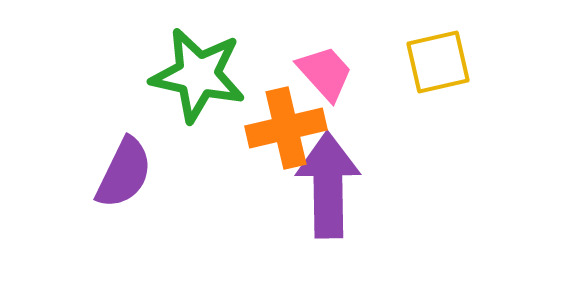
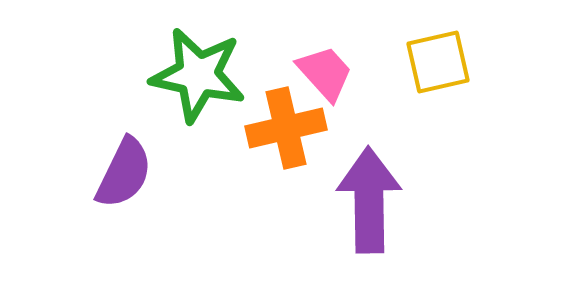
purple arrow: moved 41 px right, 15 px down
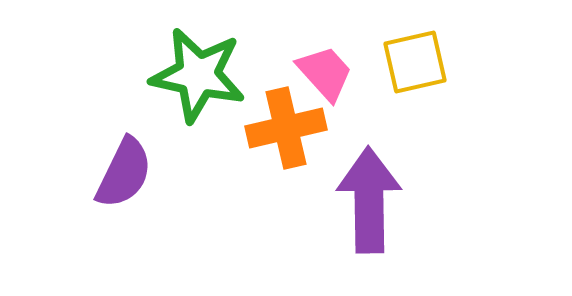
yellow square: moved 23 px left
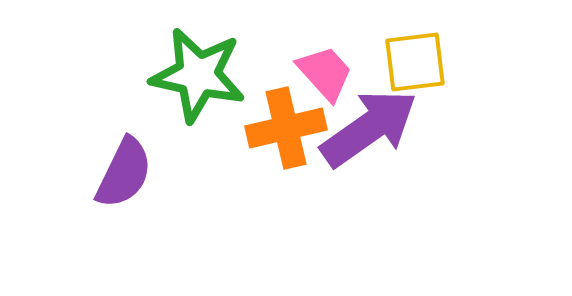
yellow square: rotated 6 degrees clockwise
purple arrow: moved 72 px up; rotated 56 degrees clockwise
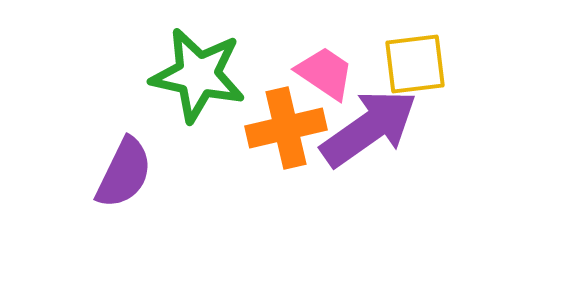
yellow square: moved 2 px down
pink trapezoid: rotated 14 degrees counterclockwise
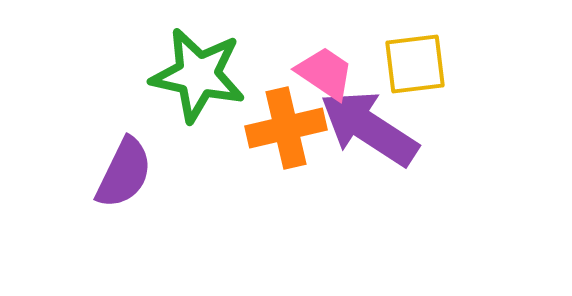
purple arrow: rotated 112 degrees counterclockwise
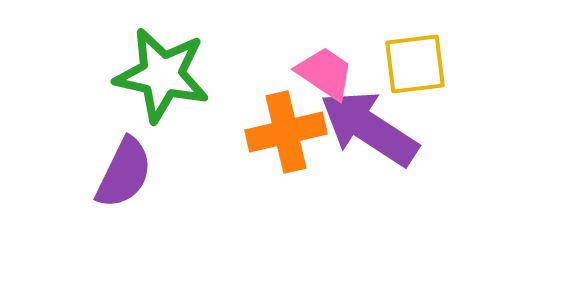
green star: moved 36 px left
orange cross: moved 4 px down
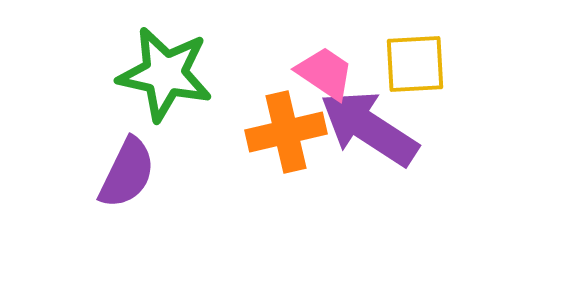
yellow square: rotated 4 degrees clockwise
green star: moved 3 px right, 1 px up
purple semicircle: moved 3 px right
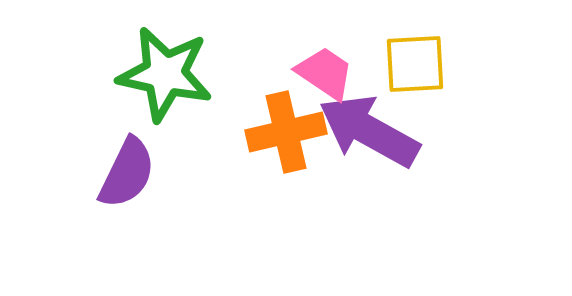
purple arrow: moved 3 px down; rotated 4 degrees counterclockwise
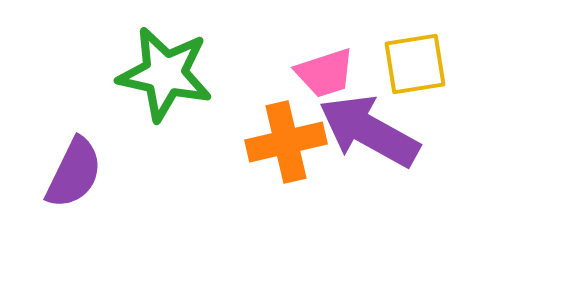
yellow square: rotated 6 degrees counterclockwise
pink trapezoid: rotated 128 degrees clockwise
orange cross: moved 10 px down
purple semicircle: moved 53 px left
